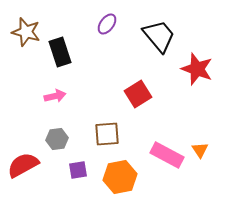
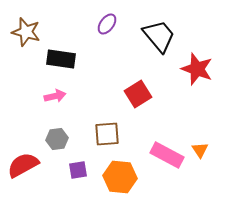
black rectangle: moved 1 px right, 7 px down; rotated 64 degrees counterclockwise
orange hexagon: rotated 16 degrees clockwise
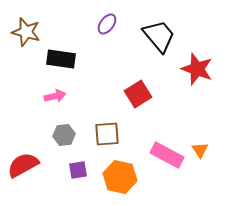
gray hexagon: moved 7 px right, 4 px up
orange hexagon: rotated 8 degrees clockwise
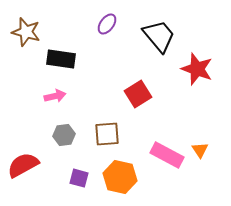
purple square: moved 1 px right, 8 px down; rotated 24 degrees clockwise
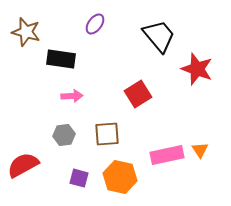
purple ellipse: moved 12 px left
pink arrow: moved 17 px right; rotated 10 degrees clockwise
pink rectangle: rotated 40 degrees counterclockwise
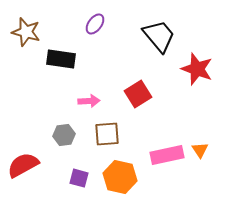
pink arrow: moved 17 px right, 5 px down
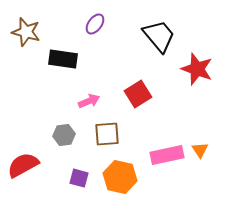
black rectangle: moved 2 px right
pink arrow: rotated 20 degrees counterclockwise
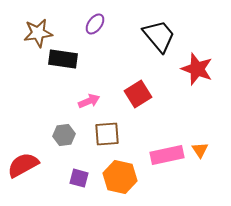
brown star: moved 12 px right, 1 px down; rotated 24 degrees counterclockwise
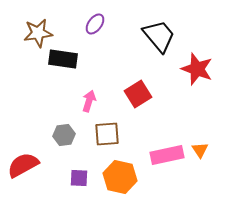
pink arrow: rotated 50 degrees counterclockwise
purple square: rotated 12 degrees counterclockwise
